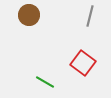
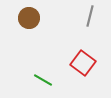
brown circle: moved 3 px down
green line: moved 2 px left, 2 px up
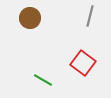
brown circle: moved 1 px right
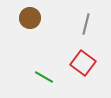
gray line: moved 4 px left, 8 px down
green line: moved 1 px right, 3 px up
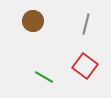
brown circle: moved 3 px right, 3 px down
red square: moved 2 px right, 3 px down
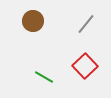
gray line: rotated 25 degrees clockwise
red square: rotated 10 degrees clockwise
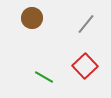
brown circle: moved 1 px left, 3 px up
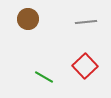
brown circle: moved 4 px left, 1 px down
gray line: moved 2 px up; rotated 45 degrees clockwise
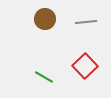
brown circle: moved 17 px right
